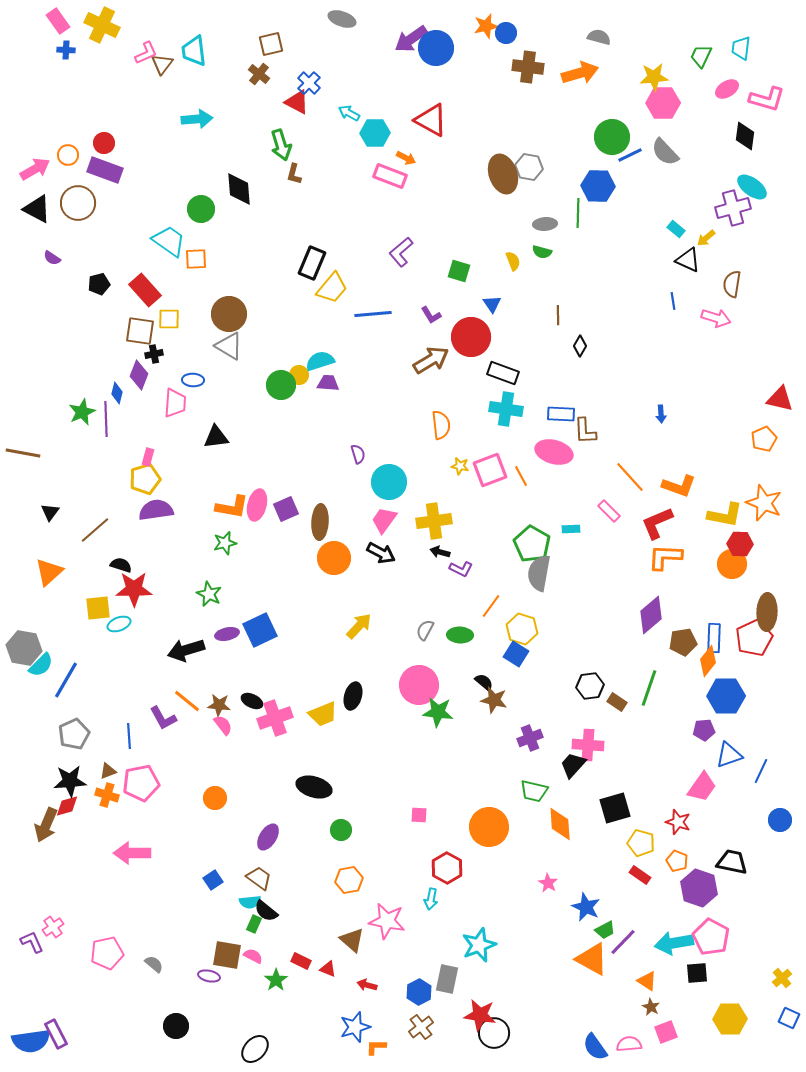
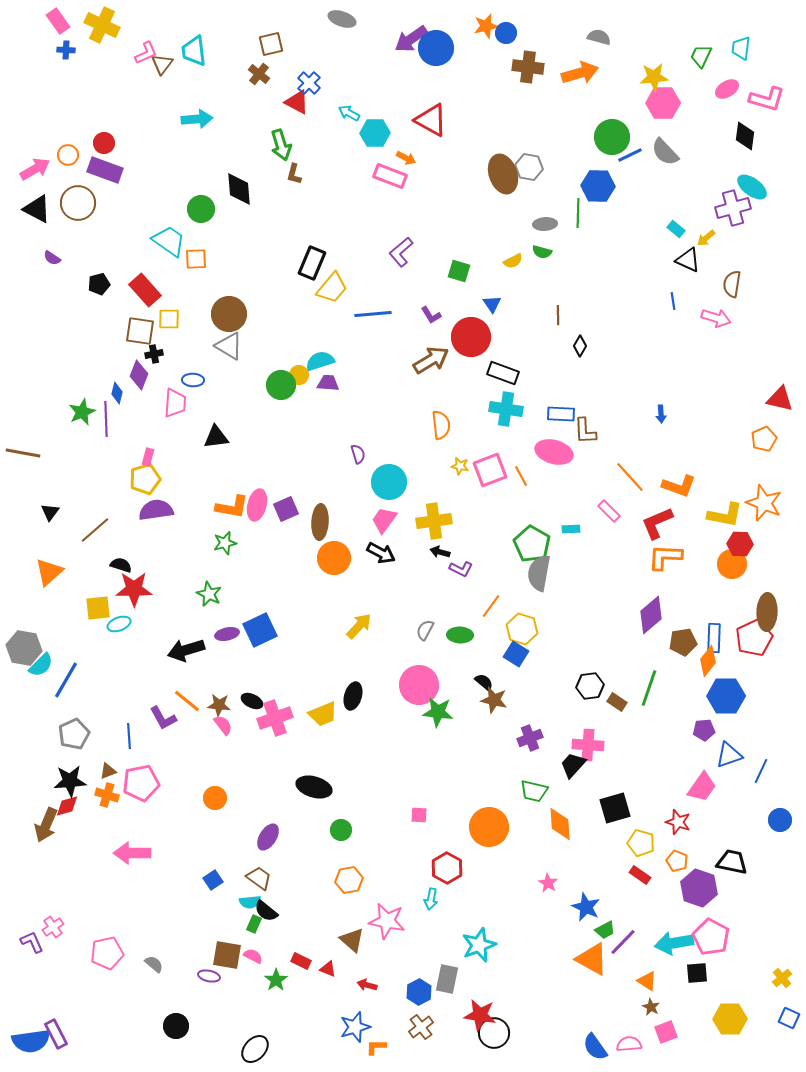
yellow semicircle at (513, 261): rotated 84 degrees clockwise
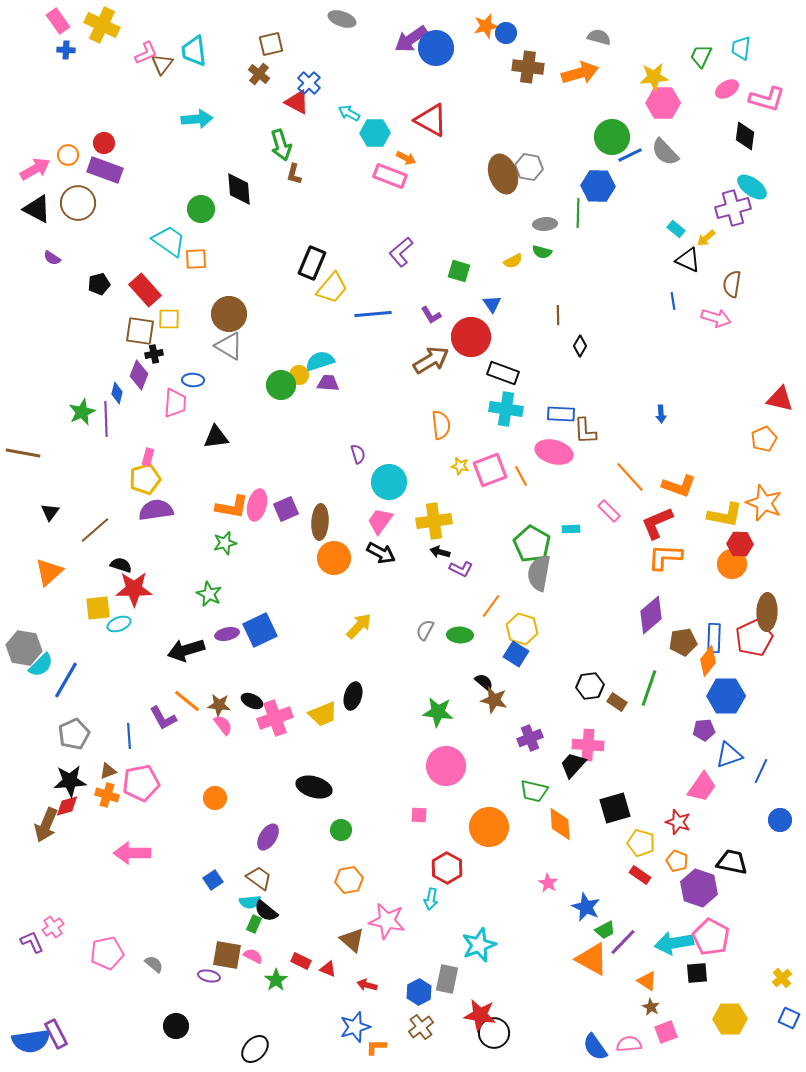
pink trapezoid at (384, 520): moved 4 px left, 1 px down
pink circle at (419, 685): moved 27 px right, 81 px down
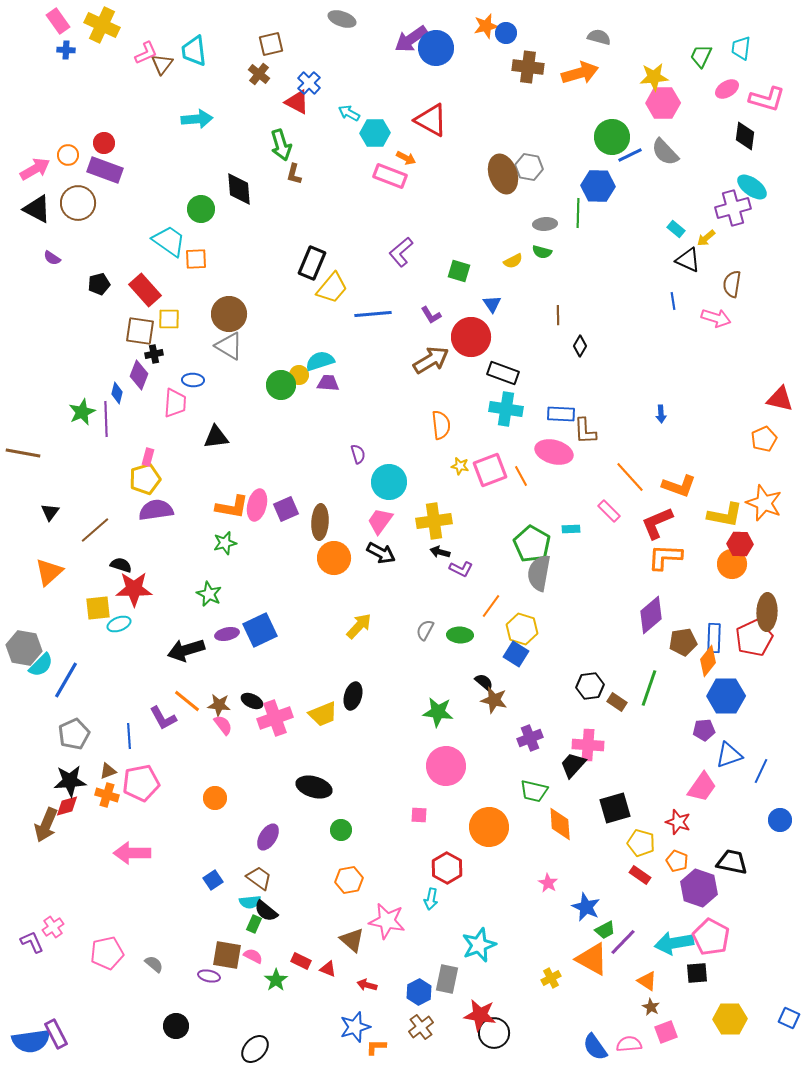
yellow cross at (782, 978): moved 231 px left; rotated 12 degrees clockwise
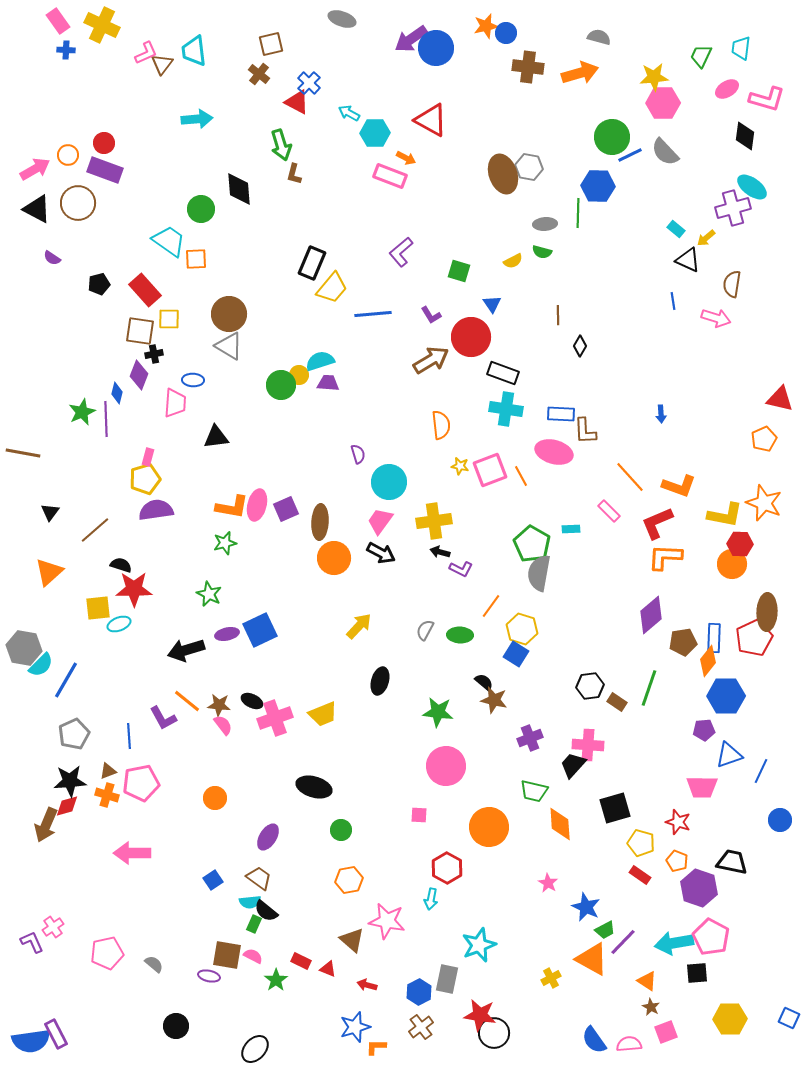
black ellipse at (353, 696): moved 27 px right, 15 px up
pink trapezoid at (702, 787): rotated 56 degrees clockwise
blue semicircle at (595, 1047): moved 1 px left, 7 px up
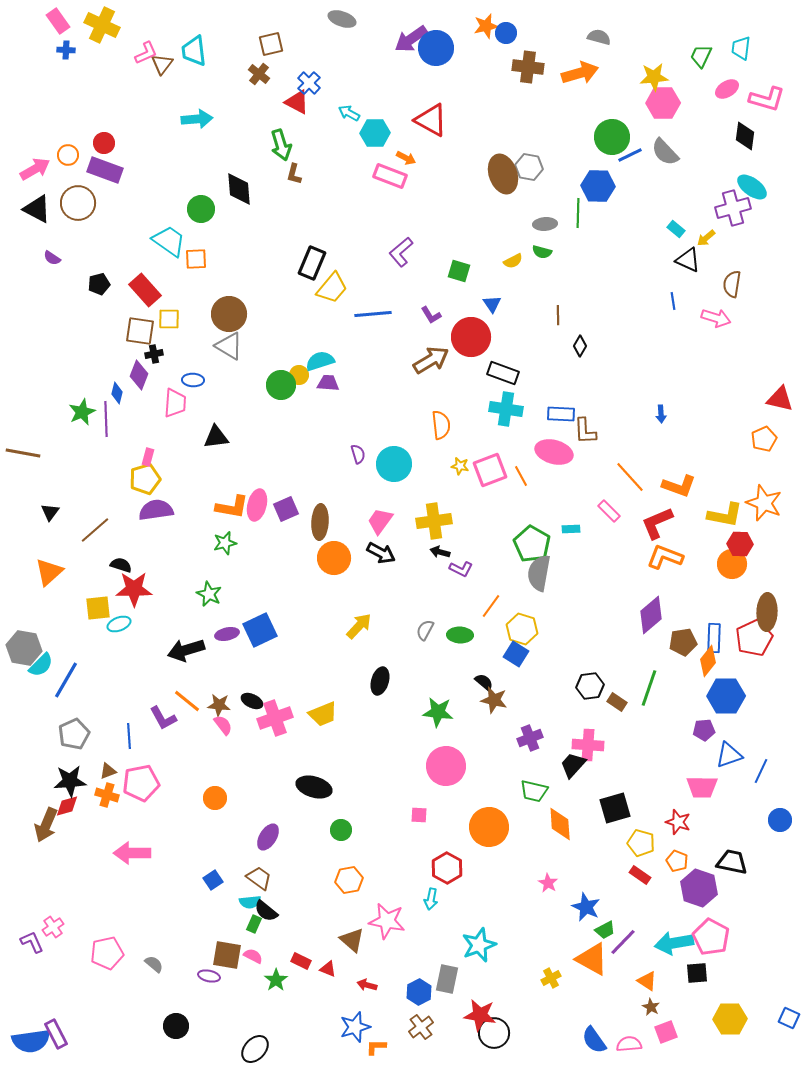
cyan circle at (389, 482): moved 5 px right, 18 px up
orange L-shape at (665, 557): rotated 18 degrees clockwise
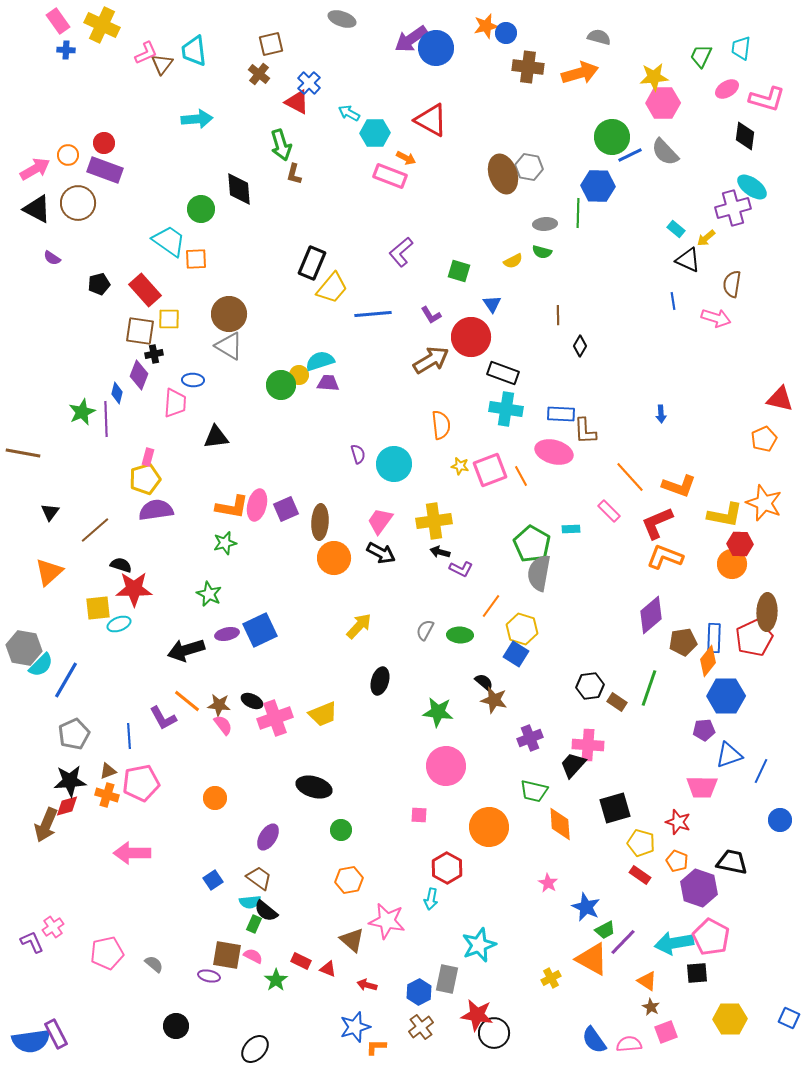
red star at (480, 1015): moved 3 px left
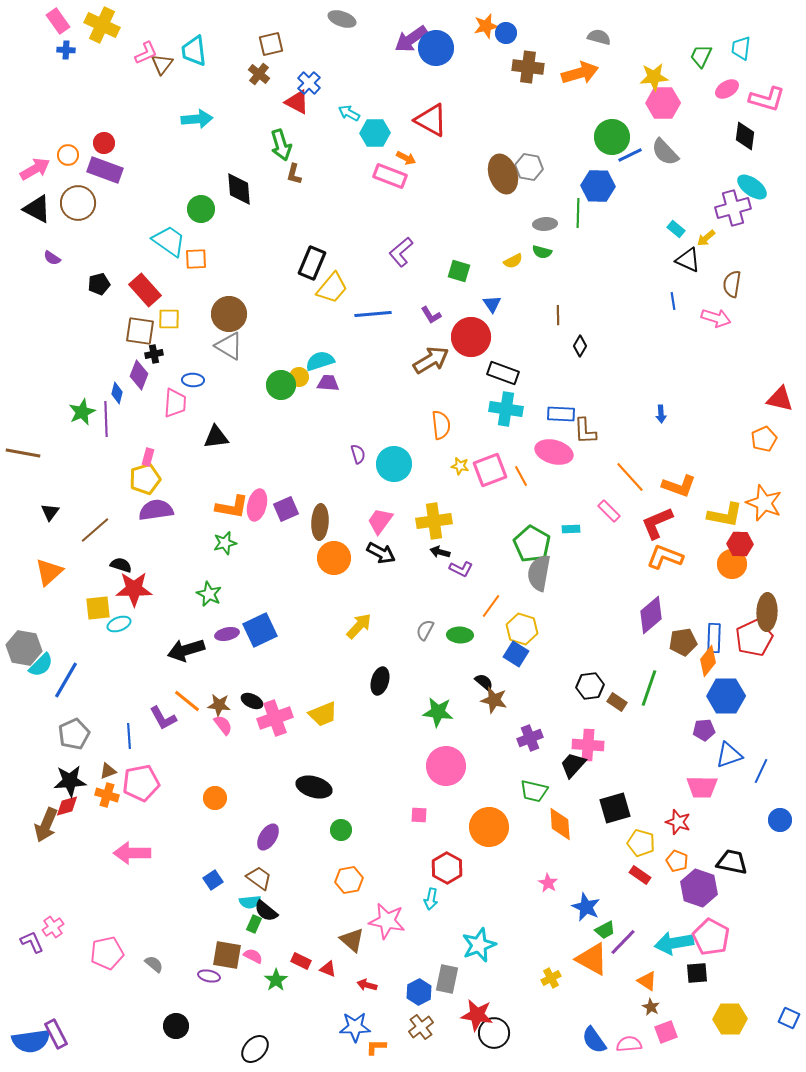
yellow circle at (299, 375): moved 2 px down
blue star at (355, 1027): rotated 16 degrees clockwise
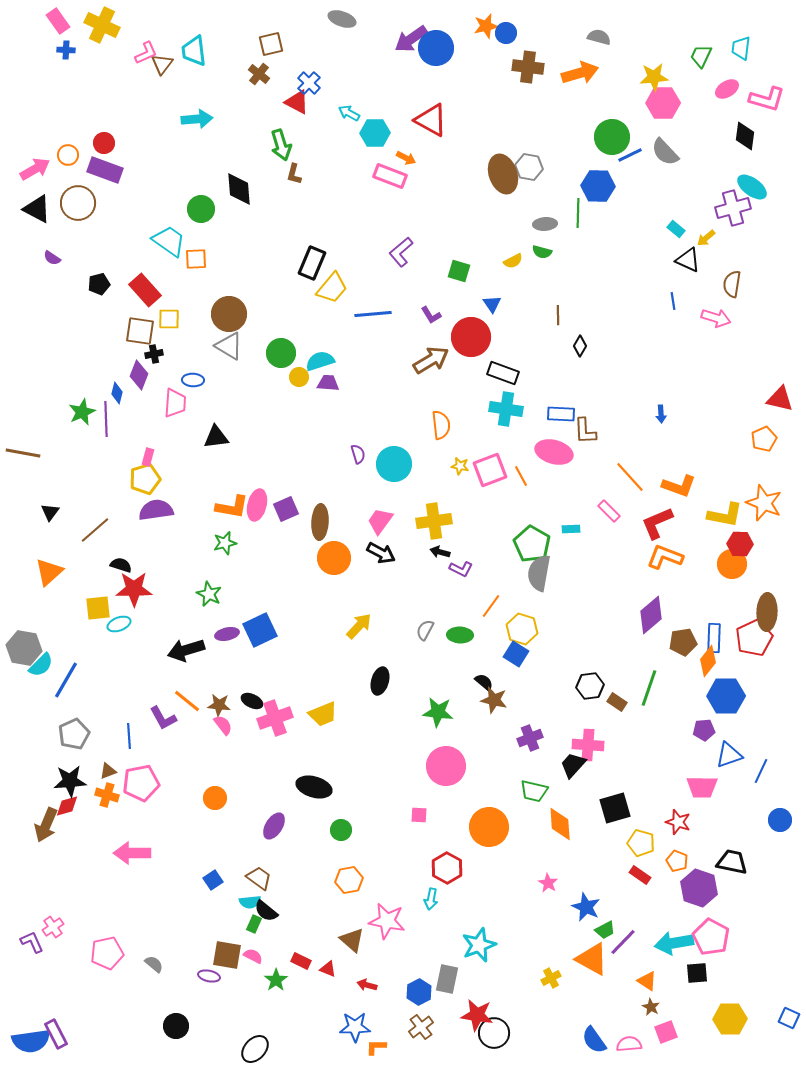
green circle at (281, 385): moved 32 px up
purple ellipse at (268, 837): moved 6 px right, 11 px up
